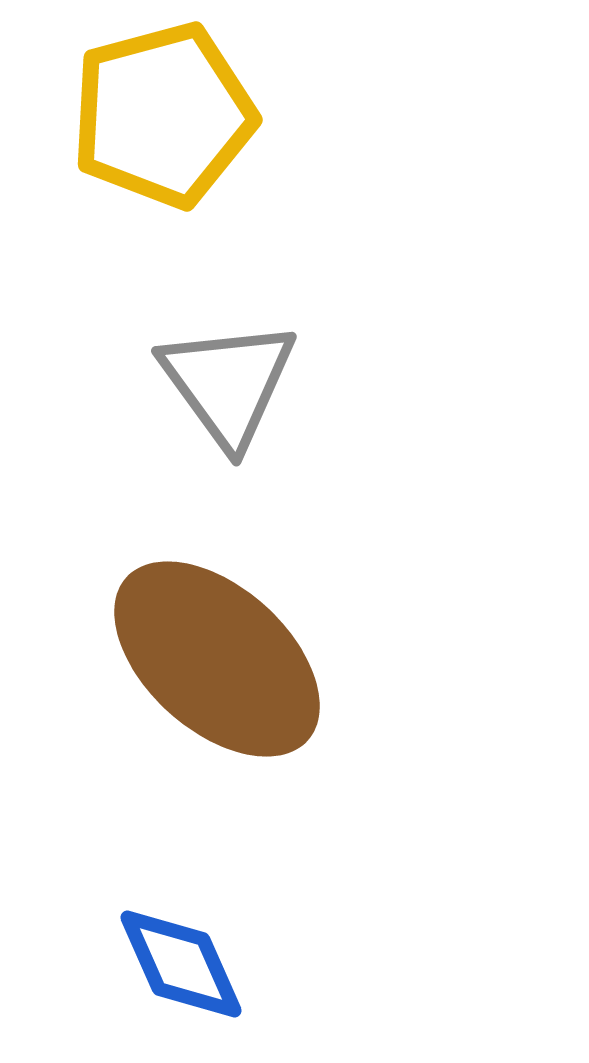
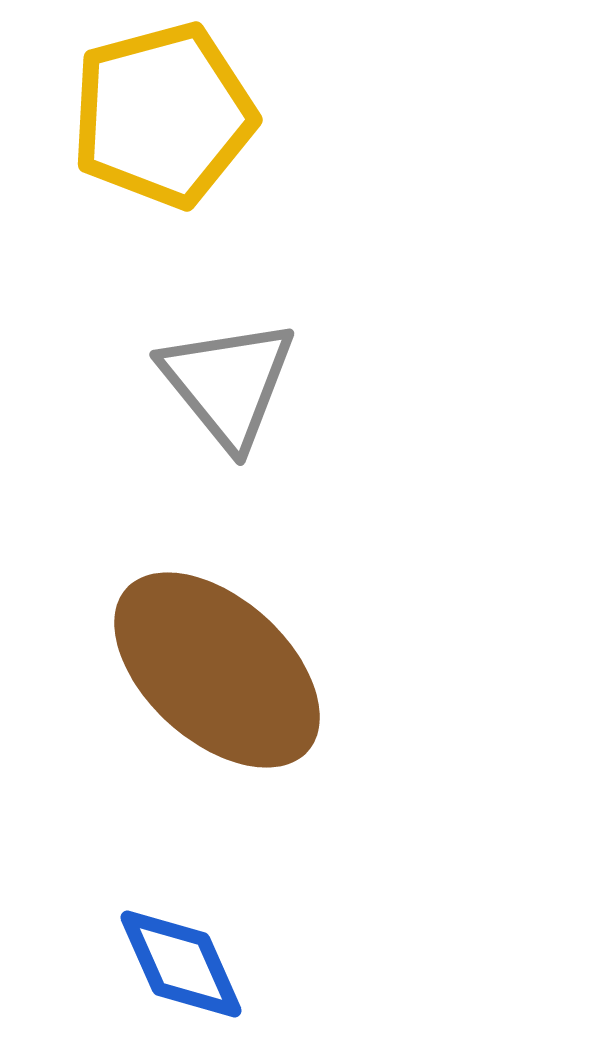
gray triangle: rotated 3 degrees counterclockwise
brown ellipse: moved 11 px down
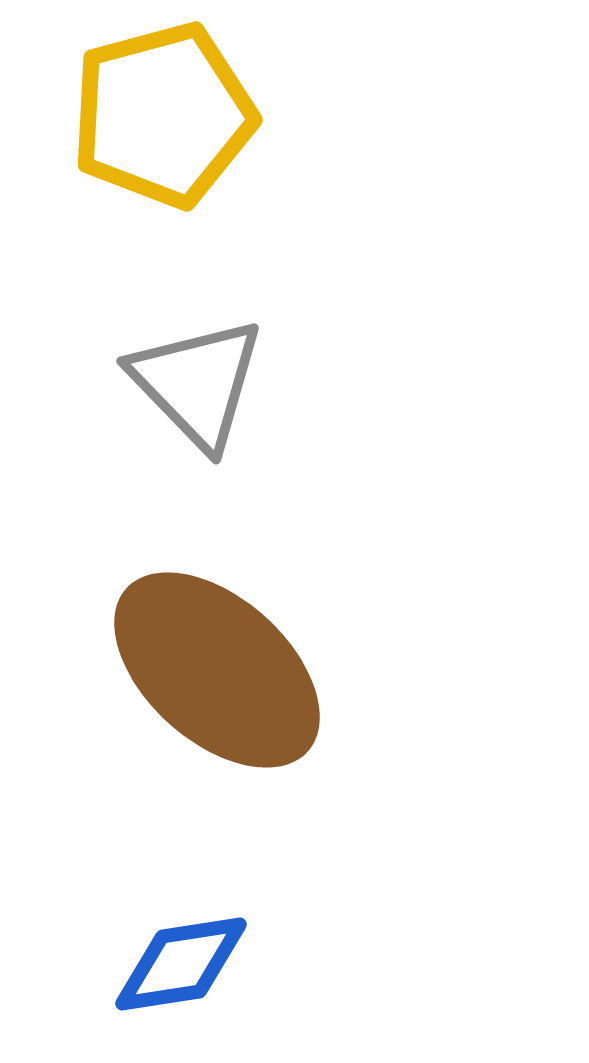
gray triangle: moved 31 px left; rotated 5 degrees counterclockwise
blue diamond: rotated 75 degrees counterclockwise
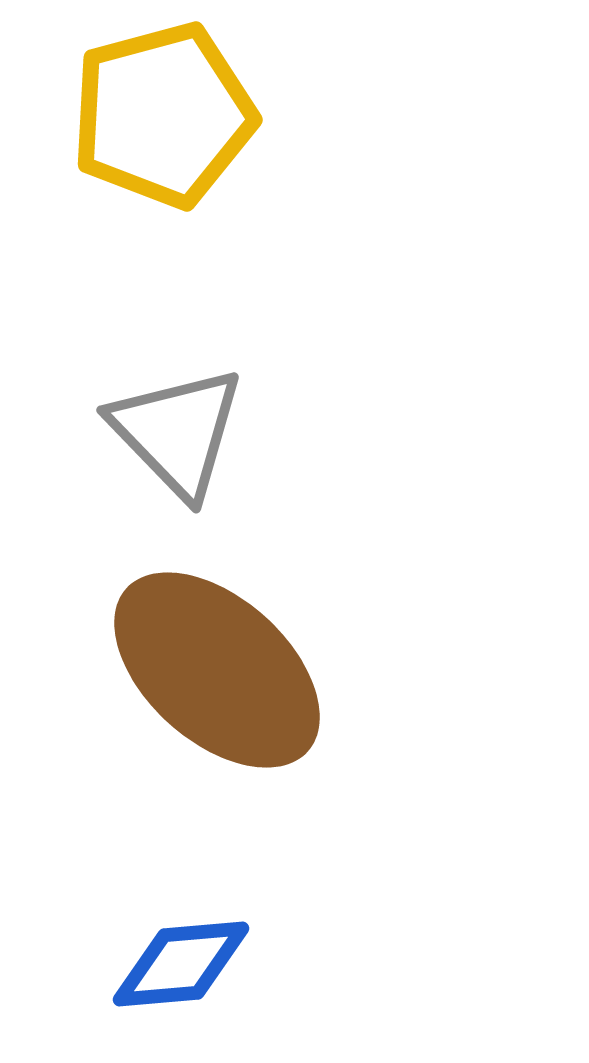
gray triangle: moved 20 px left, 49 px down
blue diamond: rotated 4 degrees clockwise
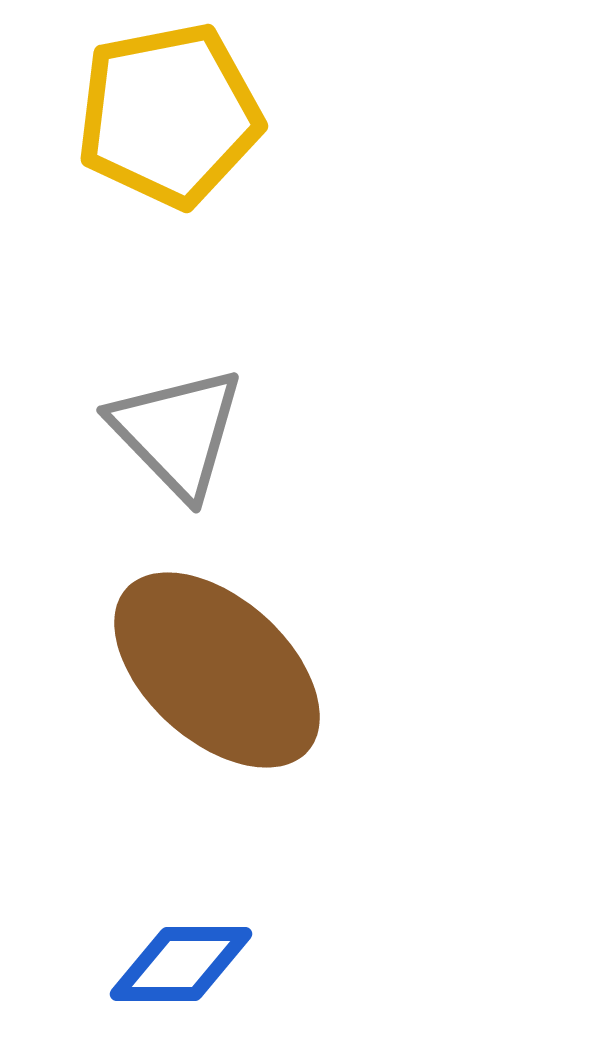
yellow pentagon: moved 6 px right; rotated 4 degrees clockwise
blue diamond: rotated 5 degrees clockwise
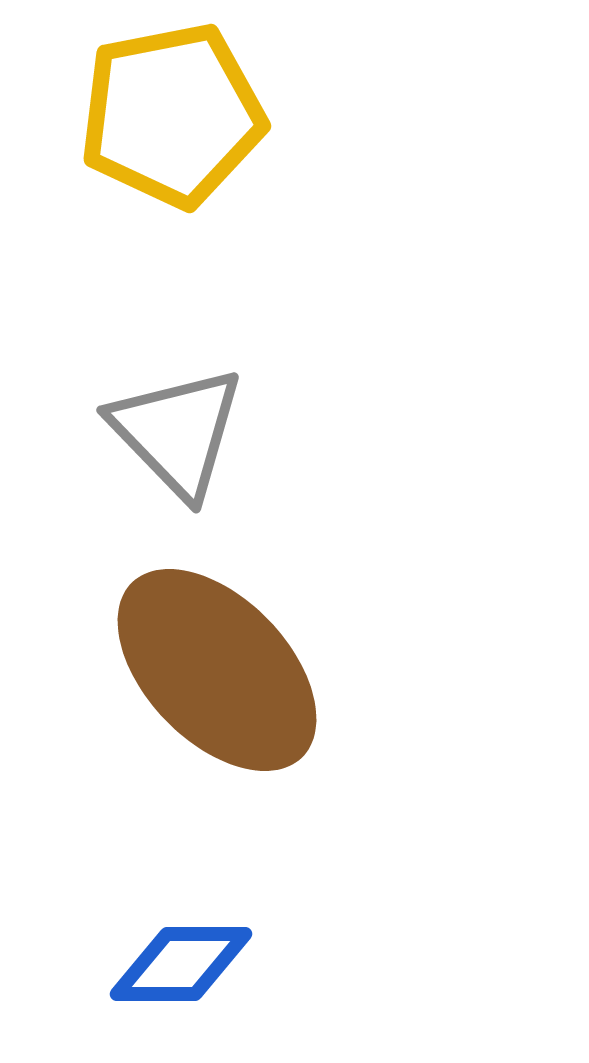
yellow pentagon: moved 3 px right
brown ellipse: rotated 4 degrees clockwise
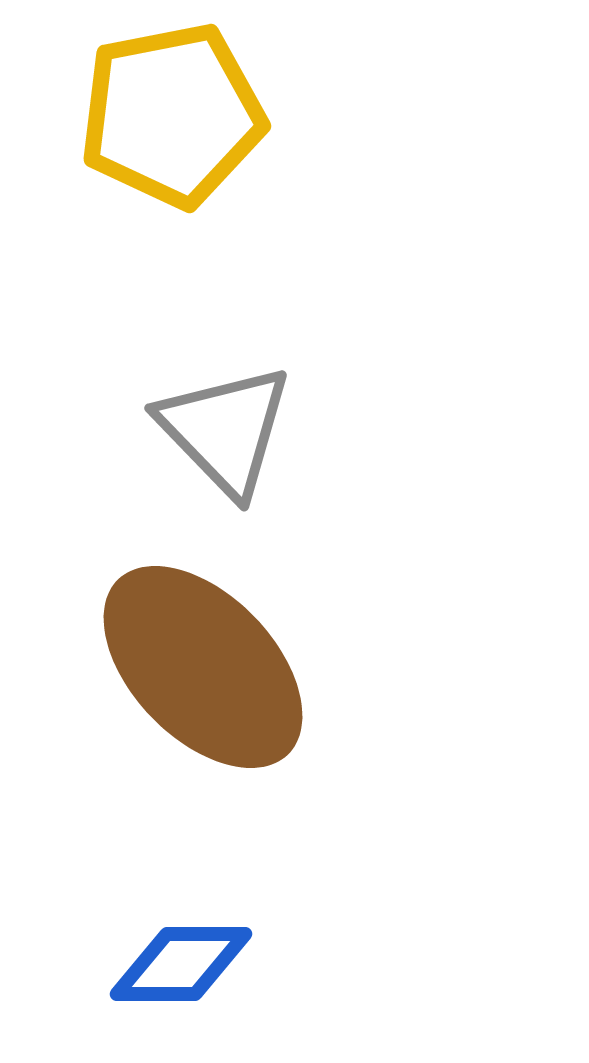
gray triangle: moved 48 px right, 2 px up
brown ellipse: moved 14 px left, 3 px up
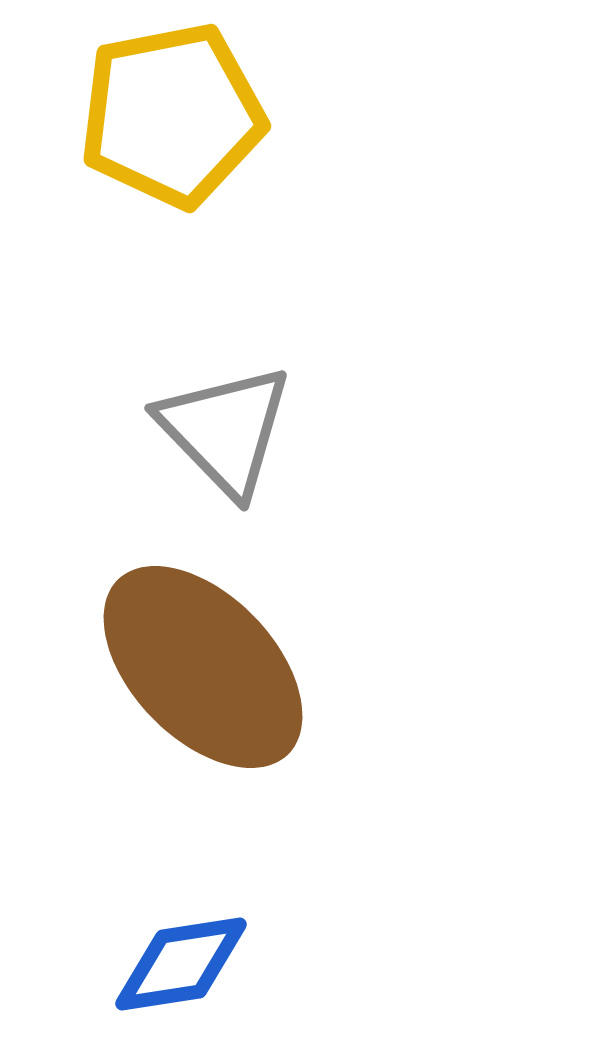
blue diamond: rotated 9 degrees counterclockwise
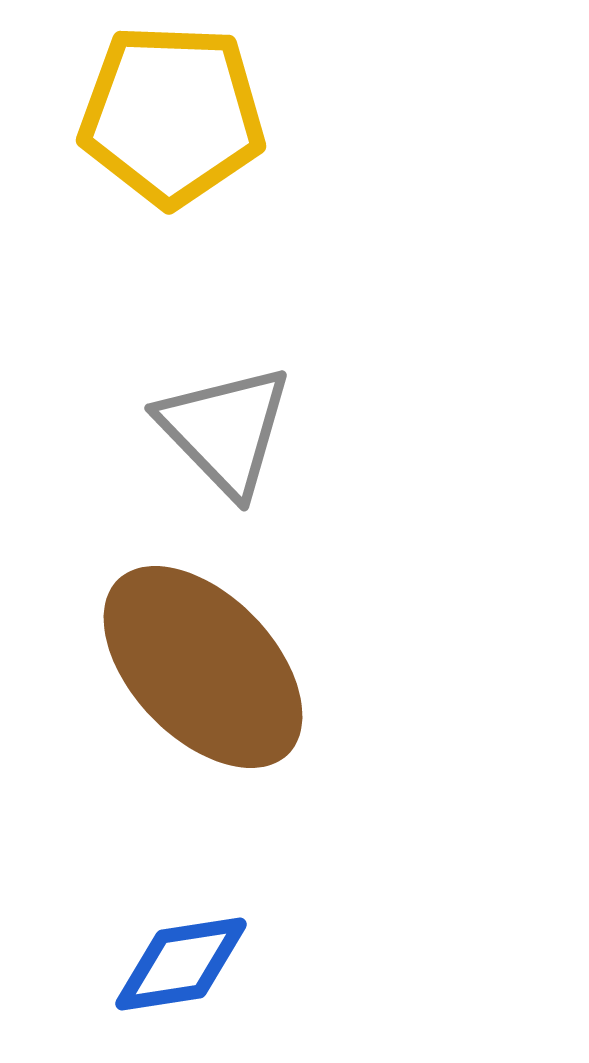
yellow pentagon: rotated 13 degrees clockwise
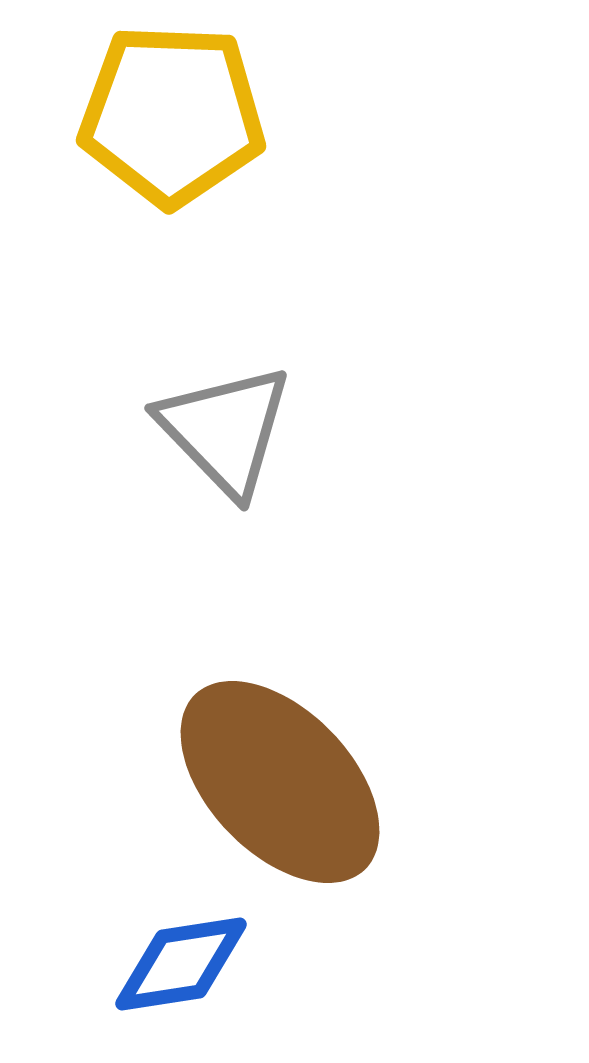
brown ellipse: moved 77 px right, 115 px down
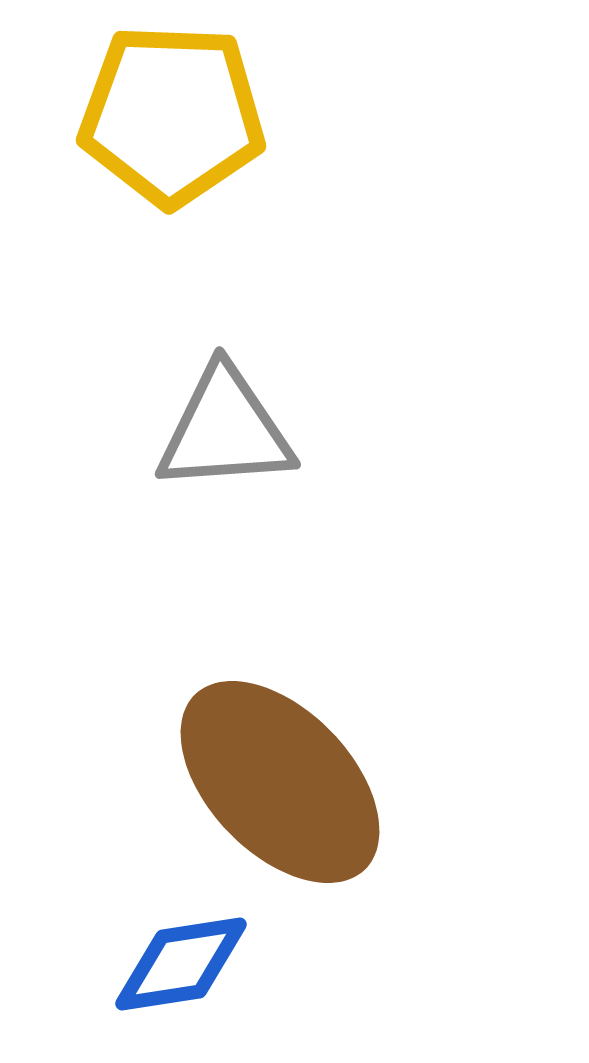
gray triangle: rotated 50 degrees counterclockwise
